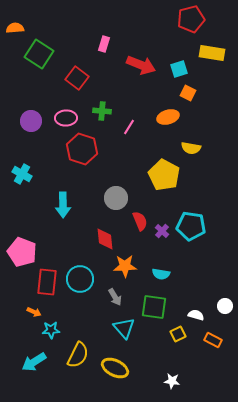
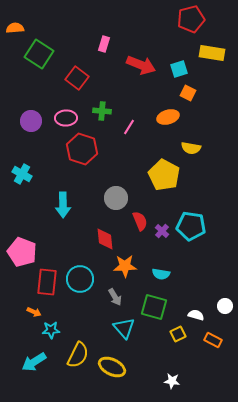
green square at (154, 307): rotated 8 degrees clockwise
yellow ellipse at (115, 368): moved 3 px left, 1 px up
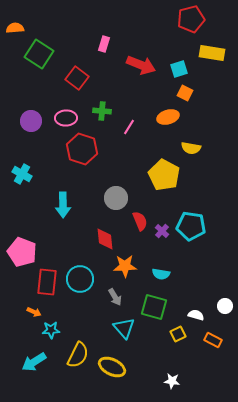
orange square at (188, 93): moved 3 px left
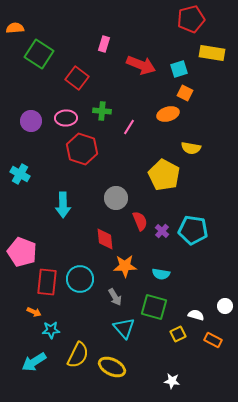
orange ellipse at (168, 117): moved 3 px up
cyan cross at (22, 174): moved 2 px left
cyan pentagon at (191, 226): moved 2 px right, 4 px down
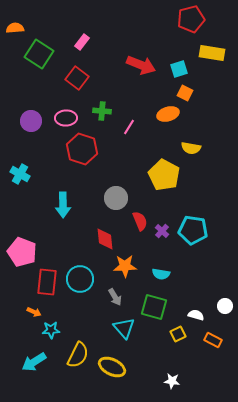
pink rectangle at (104, 44): moved 22 px left, 2 px up; rotated 21 degrees clockwise
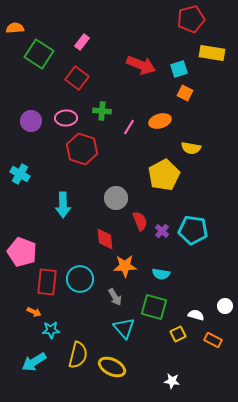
orange ellipse at (168, 114): moved 8 px left, 7 px down
yellow pentagon at (164, 175): rotated 16 degrees clockwise
yellow semicircle at (78, 355): rotated 12 degrees counterclockwise
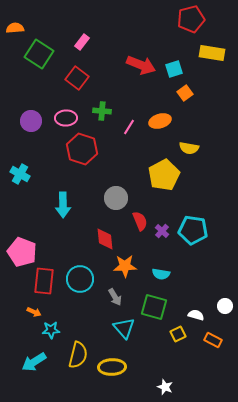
cyan square at (179, 69): moved 5 px left
orange square at (185, 93): rotated 28 degrees clockwise
yellow semicircle at (191, 148): moved 2 px left
red rectangle at (47, 282): moved 3 px left, 1 px up
yellow ellipse at (112, 367): rotated 28 degrees counterclockwise
white star at (172, 381): moved 7 px left, 6 px down; rotated 14 degrees clockwise
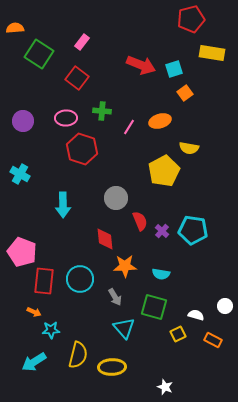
purple circle at (31, 121): moved 8 px left
yellow pentagon at (164, 175): moved 4 px up
